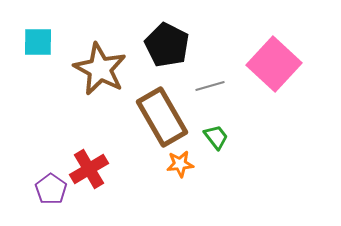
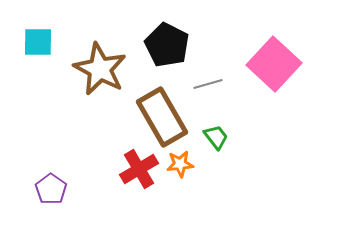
gray line: moved 2 px left, 2 px up
red cross: moved 50 px right
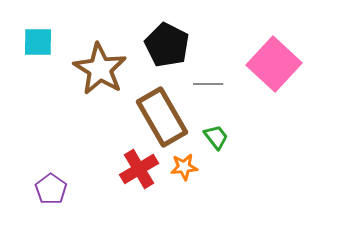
brown star: rotated 4 degrees clockwise
gray line: rotated 16 degrees clockwise
orange star: moved 4 px right, 3 px down
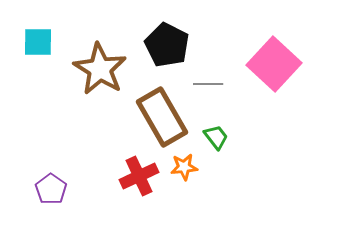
red cross: moved 7 px down; rotated 6 degrees clockwise
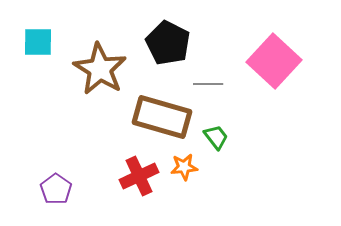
black pentagon: moved 1 px right, 2 px up
pink square: moved 3 px up
brown rectangle: rotated 44 degrees counterclockwise
purple pentagon: moved 5 px right
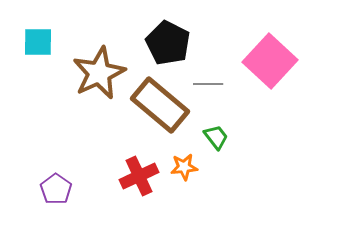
pink square: moved 4 px left
brown star: moved 1 px left, 4 px down; rotated 16 degrees clockwise
brown rectangle: moved 2 px left, 12 px up; rotated 24 degrees clockwise
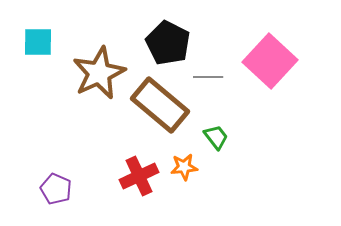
gray line: moved 7 px up
purple pentagon: rotated 12 degrees counterclockwise
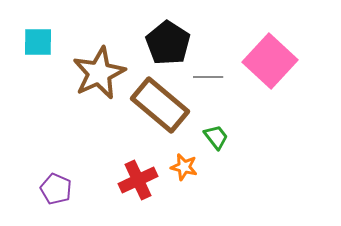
black pentagon: rotated 6 degrees clockwise
orange star: rotated 20 degrees clockwise
red cross: moved 1 px left, 4 px down
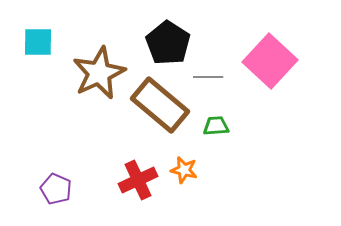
green trapezoid: moved 11 px up; rotated 56 degrees counterclockwise
orange star: moved 3 px down
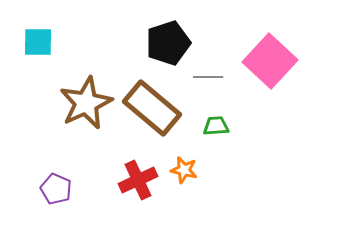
black pentagon: rotated 21 degrees clockwise
brown star: moved 13 px left, 30 px down
brown rectangle: moved 8 px left, 3 px down
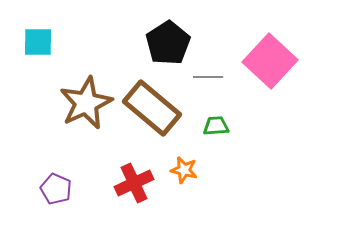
black pentagon: rotated 15 degrees counterclockwise
red cross: moved 4 px left, 3 px down
